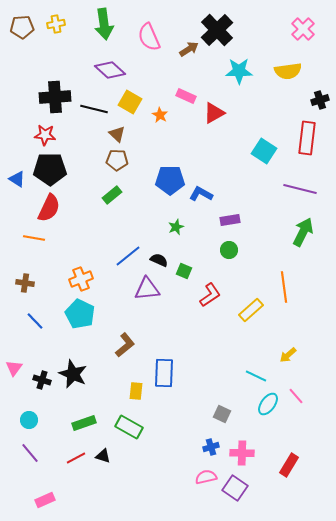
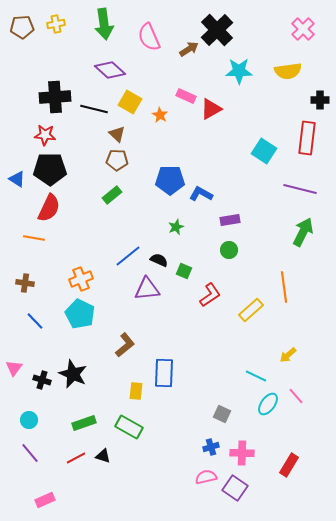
black cross at (320, 100): rotated 18 degrees clockwise
red triangle at (214, 113): moved 3 px left, 4 px up
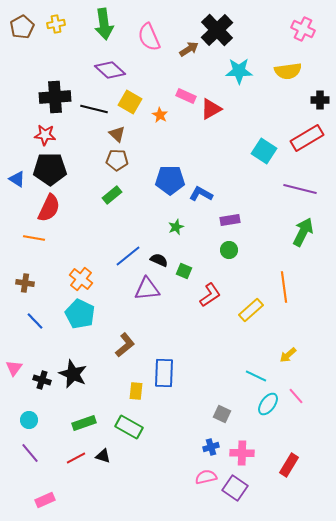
brown pentagon at (22, 27): rotated 25 degrees counterclockwise
pink cross at (303, 29): rotated 20 degrees counterclockwise
red rectangle at (307, 138): rotated 52 degrees clockwise
orange cross at (81, 279): rotated 30 degrees counterclockwise
